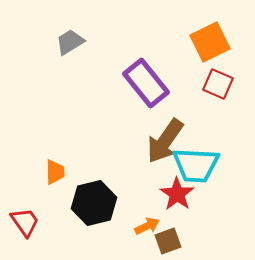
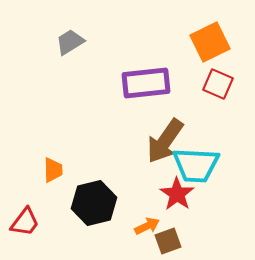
purple rectangle: rotated 57 degrees counterclockwise
orange trapezoid: moved 2 px left, 2 px up
red trapezoid: rotated 72 degrees clockwise
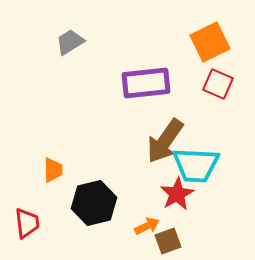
red star: rotated 8 degrees clockwise
red trapezoid: moved 2 px right, 1 px down; rotated 44 degrees counterclockwise
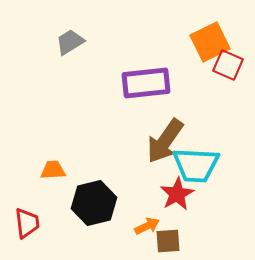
red square: moved 10 px right, 19 px up
orange trapezoid: rotated 92 degrees counterclockwise
brown square: rotated 16 degrees clockwise
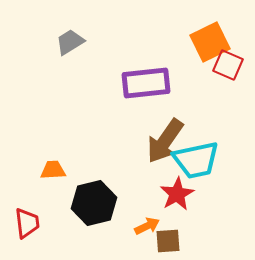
cyan trapezoid: moved 5 px up; rotated 15 degrees counterclockwise
